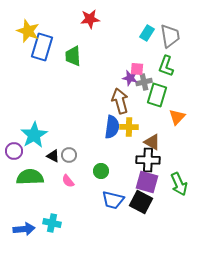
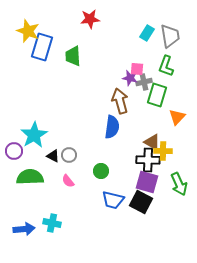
yellow cross: moved 34 px right, 24 px down
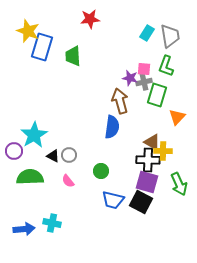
pink square: moved 7 px right
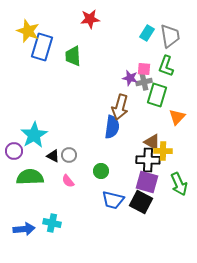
brown arrow: moved 6 px down; rotated 150 degrees counterclockwise
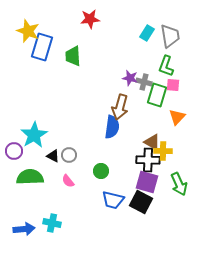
pink square: moved 29 px right, 16 px down
gray cross: rotated 28 degrees clockwise
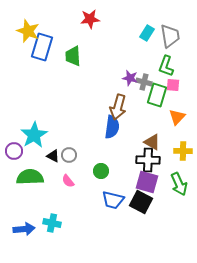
brown arrow: moved 2 px left
yellow cross: moved 20 px right
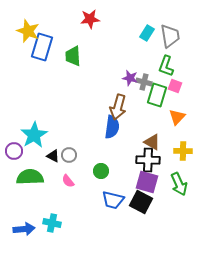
pink square: moved 2 px right, 1 px down; rotated 16 degrees clockwise
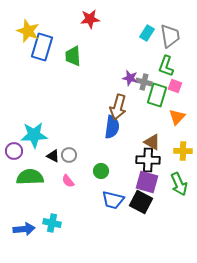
cyan star: rotated 28 degrees clockwise
